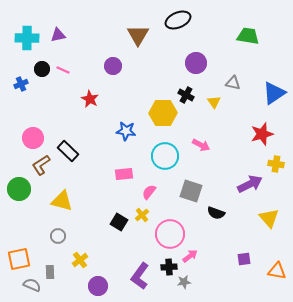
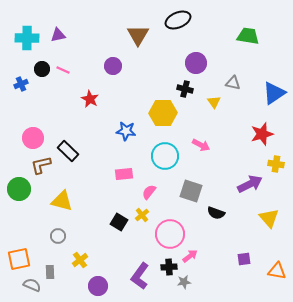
black cross at (186, 95): moved 1 px left, 6 px up; rotated 14 degrees counterclockwise
brown L-shape at (41, 165): rotated 20 degrees clockwise
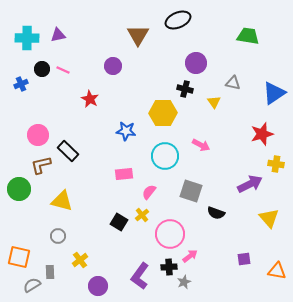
pink circle at (33, 138): moved 5 px right, 3 px up
orange square at (19, 259): moved 2 px up; rotated 25 degrees clockwise
gray star at (184, 282): rotated 16 degrees counterclockwise
gray semicircle at (32, 285): rotated 54 degrees counterclockwise
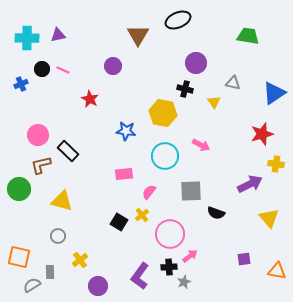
yellow hexagon at (163, 113): rotated 12 degrees clockwise
gray square at (191, 191): rotated 20 degrees counterclockwise
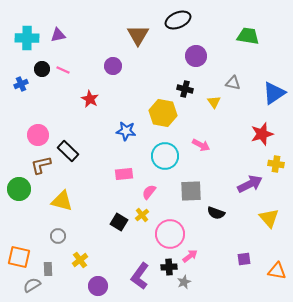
purple circle at (196, 63): moved 7 px up
gray rectangle at (50, 272): moved 2 px left, 3 px up
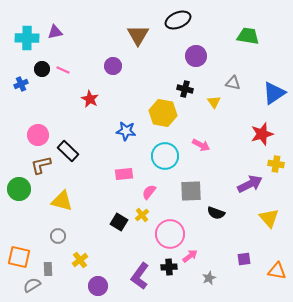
purple triangle at (58, 35): moved 3 px left, 3 px up
gray star at (184, 282): moved 25 px right, 4 px up
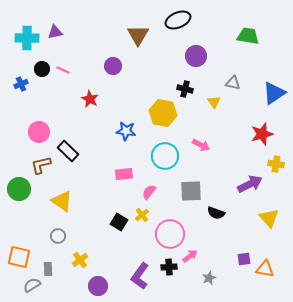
pink circle at (38, 135): moved 1 px right, 3 px up
yellow triangle at (62, 201): rotated 20 degrees clockwise
orange triangle at (277, 271): moved 12 px left, 2 px up
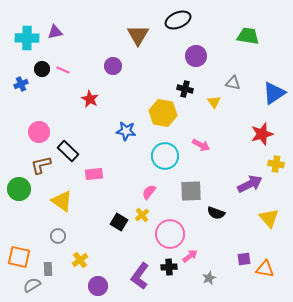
pink rectangle at (124, 174): moved 30 px left
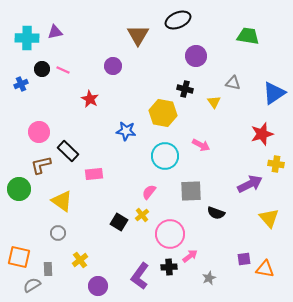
gray circle at (58, 236): moved 3 px up
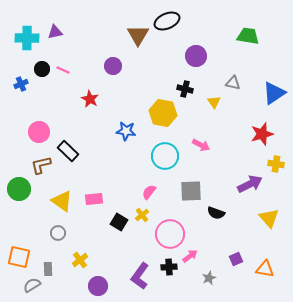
black ellipse at (178, 20): moved 11 px left, 1 px down
pink rectangle at (94, 174): moved 25 px down
purple square at (244, 259): moved 8 px left; rotated 16 degrees counterclockwise
